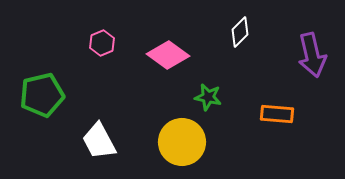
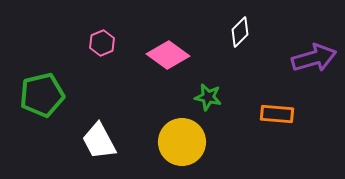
purple arrow: moved 2 px right, 3 px down; rotated 93 degrees counterclockwise
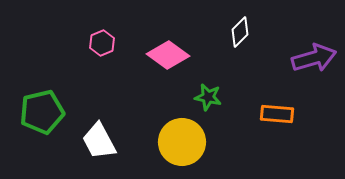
green pentagon: moved 17 px down
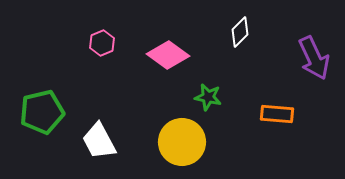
purple arrow: rotated 81 degrees clockwise
